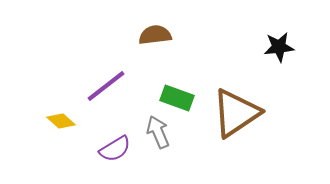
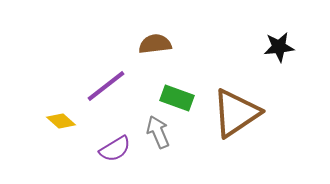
brown semicircle: moved 9 px down
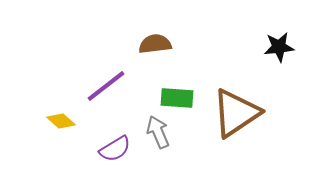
green rectangle: rotated 16 degrees counterclockwise
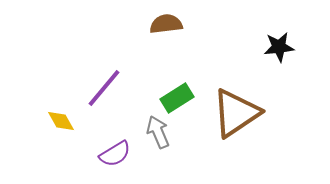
brown semicircle: moved 11 px right, 20 px up
purple line: moved 2 px left, 2 px down; rotated 12 degrees counterclockwise
green rectangle: rotated 36 degrees counterclockwise
yellow diamond: rotated 20 degrees clockwise
purple semicircle: moved 5 px down
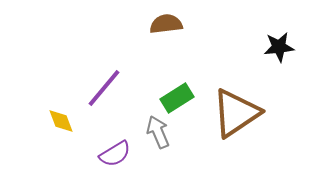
yellow diamond: rotated 8 degrees clockwise
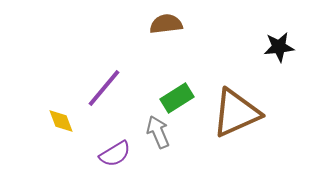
brown triangle: rotated 10 degrees clockwise
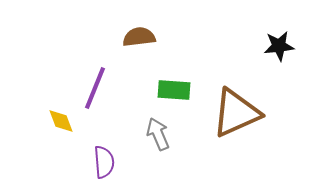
brown semicircle: moved 27 px left, 13 px down
black star: moved 1 px up
purple line: moved 9 px left; rotated 18 degrees counterclockwise
green rectangle: moved 3 px left, 8 px up; rotated 36 degrees clockwise
gray arrow: moved 2 px down
purple semicircle: moved 11 px left, 8 px down; rotated 64 degrees counterclockwise
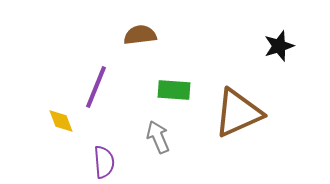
brown semicircle: moved 1 px right, 2 px up
black star: rotated 12 degrees counterclockwise
purple line: moved 1 px right, 1 px up
brown triangle: moved 2 px right
gray arrow: moved 3 px down
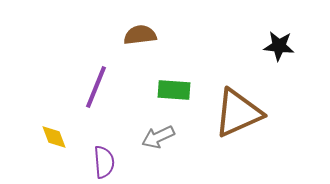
black star: rotated 24 degrees clockwise
yellow diamond: moved 7 px left, 16 px down
gray arrow: rotated 92 degrees counterclockwise
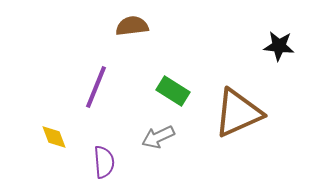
brown semicircle: moved 8 px left, 9 px up
green rectangle: moved 1 px left, 1 px down; rotated 28 degrees clockwise
